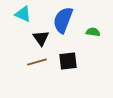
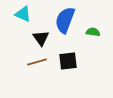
blue semicircle: moved 2 px right
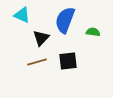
cyan triangle: moved 1 px left, 1 px down
black triangle: rotated 18 degrees clockwise
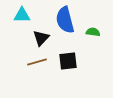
cyan triangle: rotated 24 degrees counterclockwise
blue semicircle: rotated 36 degrees counterclockwise
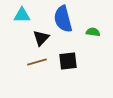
blue semicircle: moved 2 px left, 1 px up
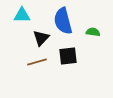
blue semicircle: moved 2 px down
black square: moved 5 px up
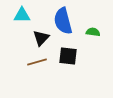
black square: rotated 12 degrees clockwise
